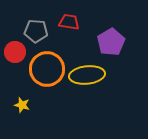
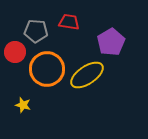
yellow ellipse: rotated 28 degrees counterclockwise
yellow star: moved 1 px right
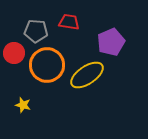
purple pentagon: rotated 8 degrees clockwise
red circle: moved 1 px left, 1 px down
orange circle: moved 4 px up
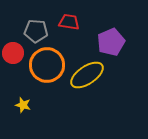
red circle: moved 1 px left
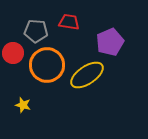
purple pentagon: moved 1 px left
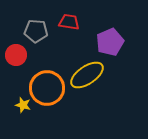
red circle: moved 3 px right, 2 px down
orange circle: moved 23 px down
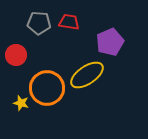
gray pentagon: moved 3 px right, 8 px up
yellow star: moved 2 px left, 2 px up
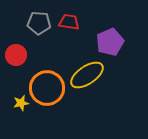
yellow star: rotated 28 degrees counterclockwise
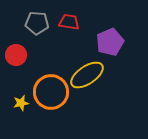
gray pentagon: moved 2 px left
orange circle: moved 4 px right, 4 px down
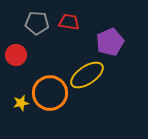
orange circle: moved 1 px left, 1 px down
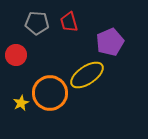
red trapezoid: rotated 115 degrees counterclockwise
yellow star: rotated 14 degrees counterclockwise
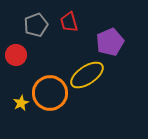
gray pentagon: moved 1 px left, 2 px down; rotated 25 degrees counterclockwise
